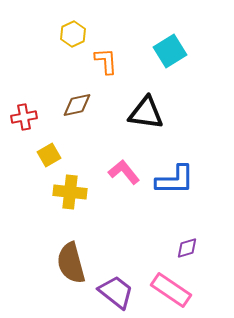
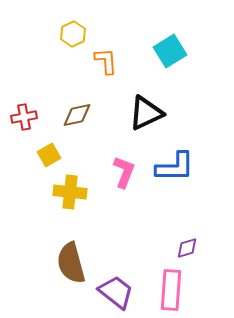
brown diamond: moved 10 px down
black triangle: rotated 33 degrees counterclockwise
pink L-shape: rotated 60 degrees clockwise
blue L-shape: moved 13 px up
pink rectangle: rotated 60 degrees clockwise
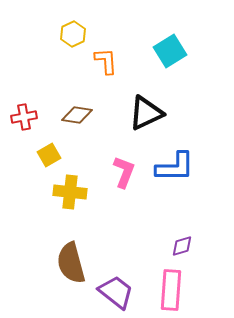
brown diamond: rotated 20 degrees clockwise
purple diamond: moved 5 px left, 2 px up
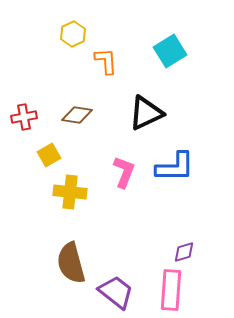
purple diamond: moved 2 px right, 6 px down
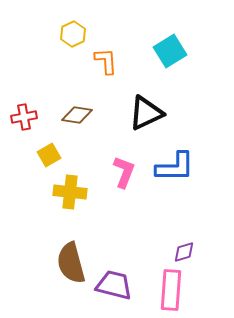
purple trapezoid: moved 2 px left, 7 px up; rotated 24 degrees counterclockwise
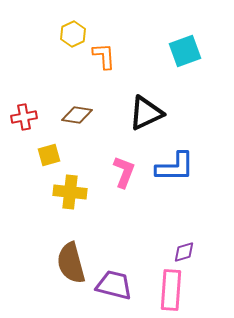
cyan square: moved 15 px right; rotated 12 degrees clockwise
orange L-shape: moved 2 px left, 5 px up
yellow square: rotated 15 degrees clockwise
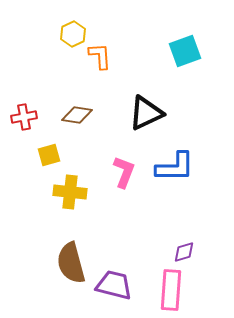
orange L-shape: moved 4 px left
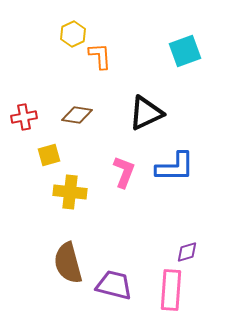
purple diamond: moved 3 px right
brown semicircle: moved 3 px left
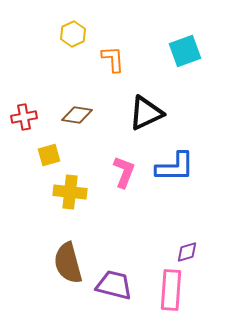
orange L-shape: moved 13 px right, 3 px down
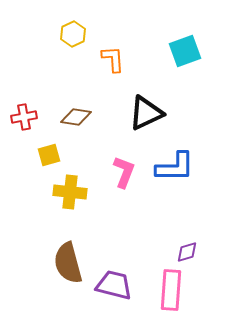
brown diamond: moved 1 px left, 2 px down
